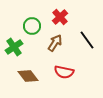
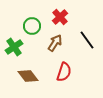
red semicircle: rotated 84 degrees counterclockwise
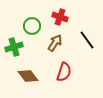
red cross: rotated 28 degrees counterclockwise
green cross: rotated 18 degrees clockwise
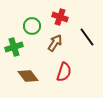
black line: moved 3 px up
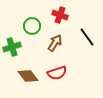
red cross: moved 2 px up
green cross: moved 2 px left
red semicircle: moved 7 px left, 1 px down; rotated 54 degrees clockwise
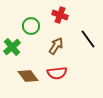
green circle: moved 1 px left
black line: moved 1 px right, 2 px down
brown arrow: moved 1 px right, 3 px down
green cross: rotated 24 degrees counterclockwise
red semicircle: rotated 12 degrees clockwise
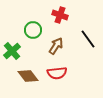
green circle: moved 2 px right, 4 px down
green cross: moved 4 px down
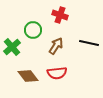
black line: moved 1 px right, 4 px down; rotated 42 degrees counterclockwise
green cross: moved 4 px up
